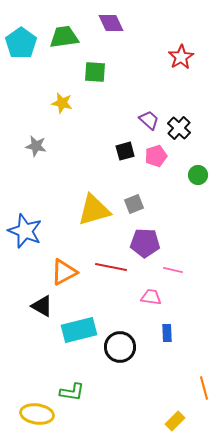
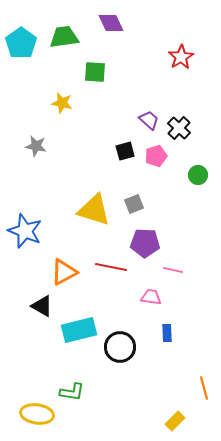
yellow triangle: rotated 33 degrees clockwise
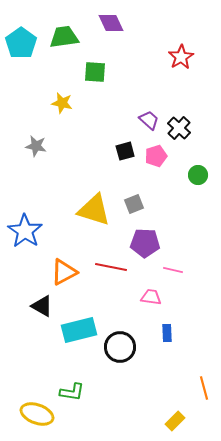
blue star: rotated 12 degrees clockwise
yellow ellipse: rotated 12 degrees clockwise
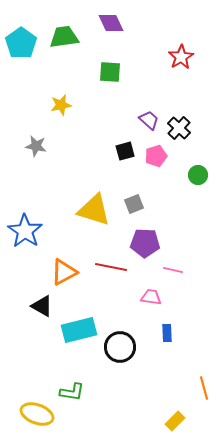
green square: moved 15 px right
yellow star: moved 1 px left, 2 px down; rotated 25 degrees counterclockwise
